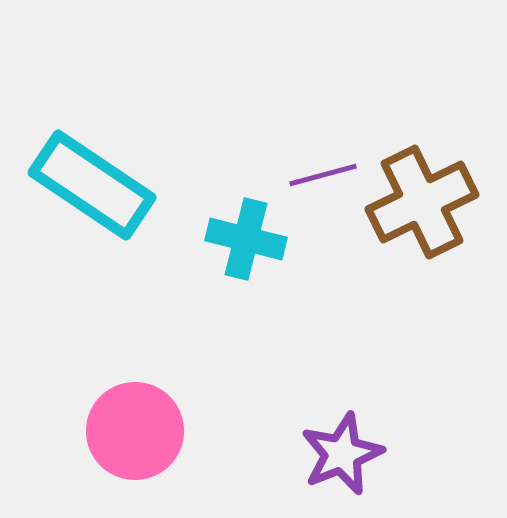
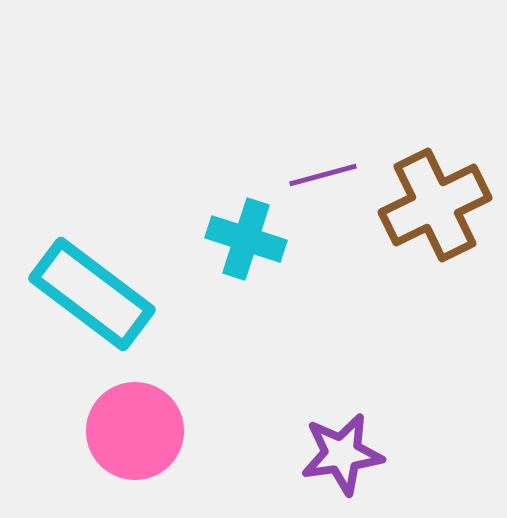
cyan rectangle: moved 109 px down; rotated 3 degrees clockwise
brown cross: moved 13 px right, 3 px down
cyan cross: rotated 4 degrees clockwise
purple star: rotated 14 degrees clockwise
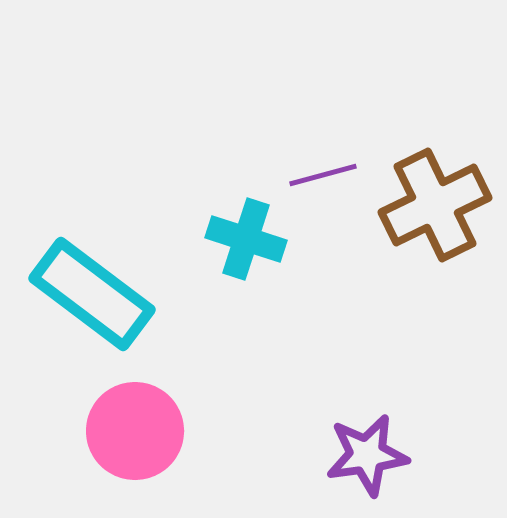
purple star: moved 25 px right, 1 px down
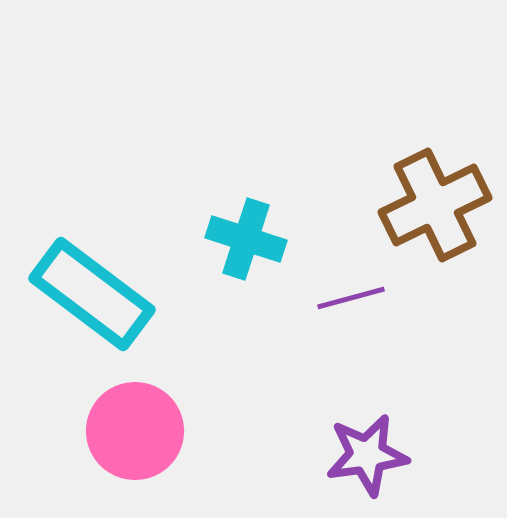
purple line: moved 28 px right, 123 px down
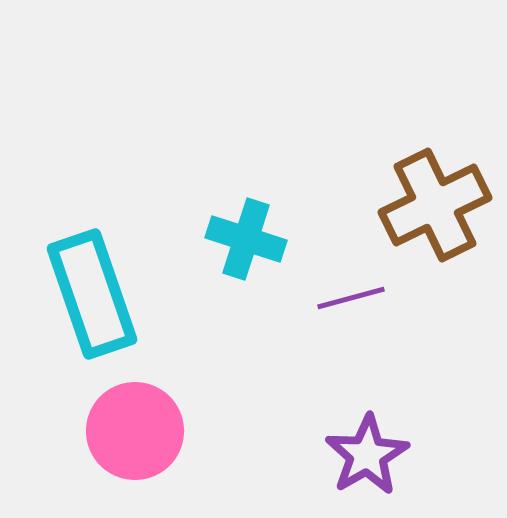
cyan rectangle: rotated 34 degrees clockwise
purple star: rotated 22 degrees counterclockwise
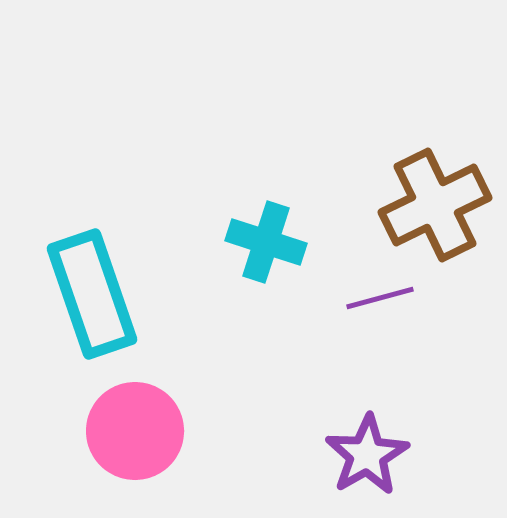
cyan cross: moved 20 px right, 3 px down
purple line: moved 29 px right
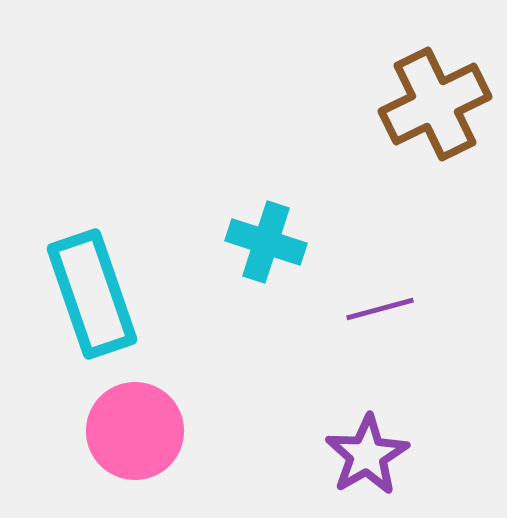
brown cross: moved 101 px up
purple line: moved 11 px down
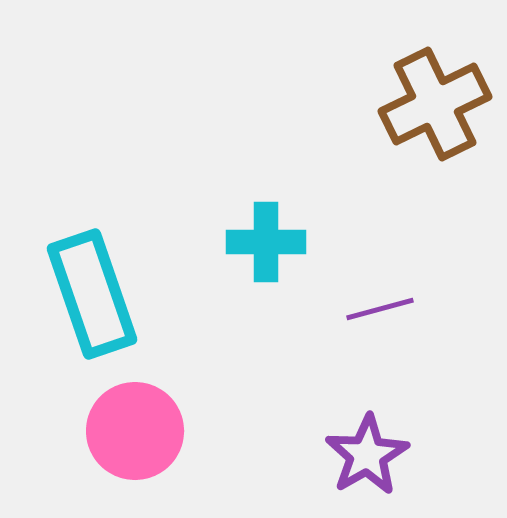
cyan cross: rotated 18 degrees counterclockwise
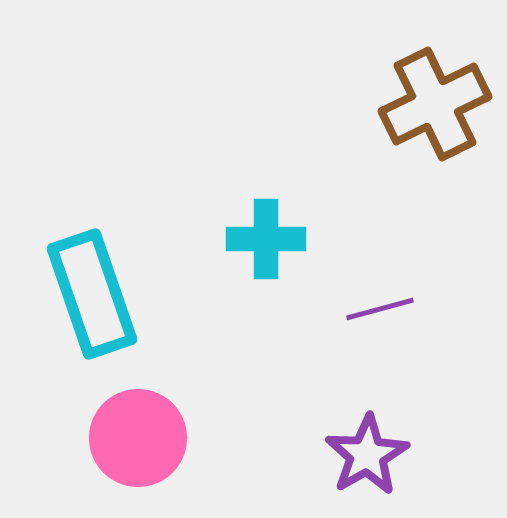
cyan cross: moved 3 px up
pink circle: moved 3 px right, 7 px down
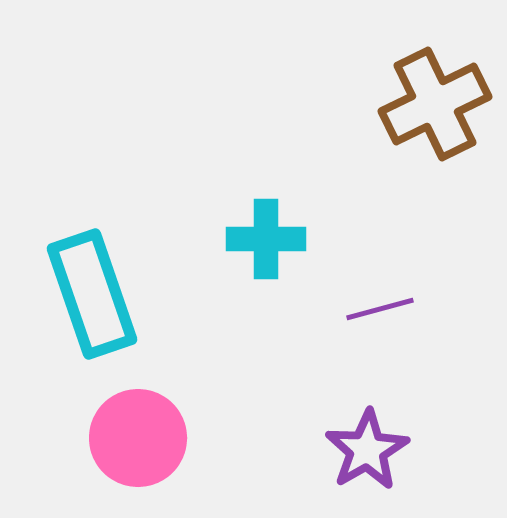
purple star: moved 5 px up
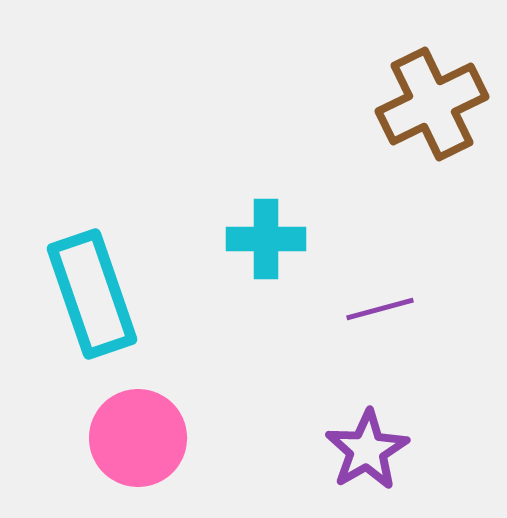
brown cross: moved 3 px left
